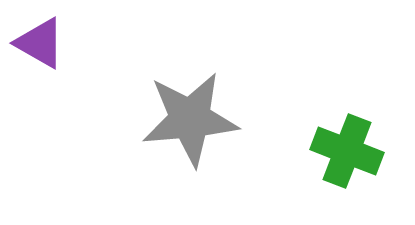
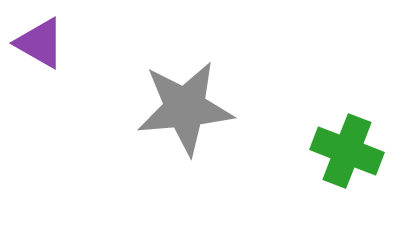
gray star: moved 5 px left, 11 px up
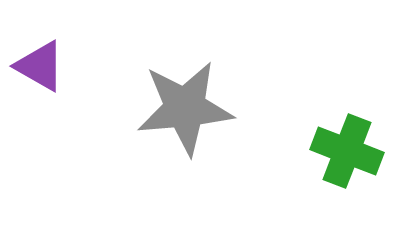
purple triangle: moved 23 px down
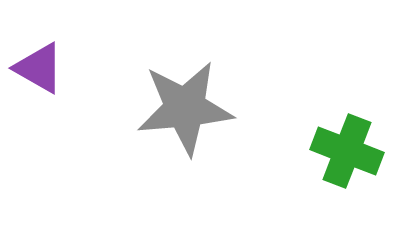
purple triangle: moved 1 px left, 2 px down
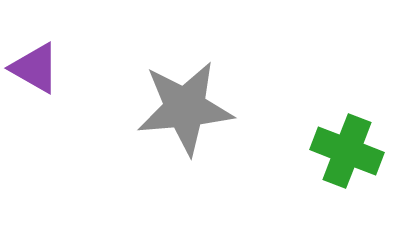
purple triangle: moved 4 px left
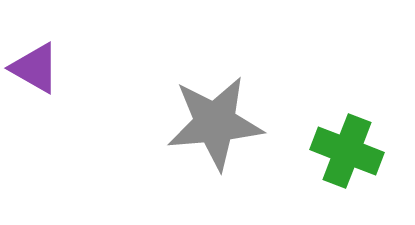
gray star: moved 30 px right, 15 px down
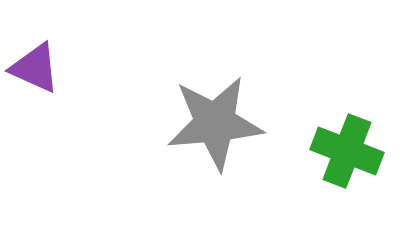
purple triangle: rotated 6 degrees counterclockwise
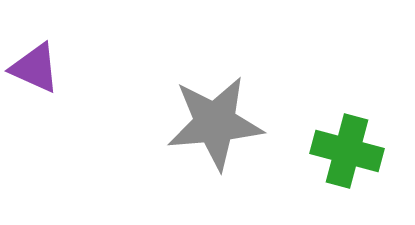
green cross: rotated 6 degrees counterclockwise
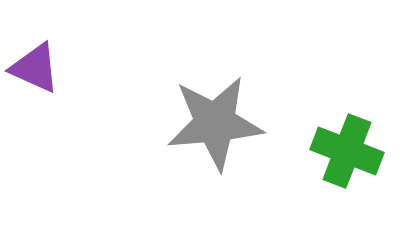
green cross: rotated 6 degrees clockwise
